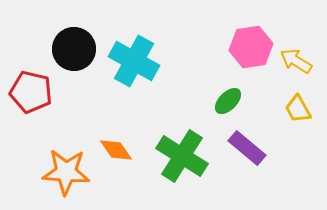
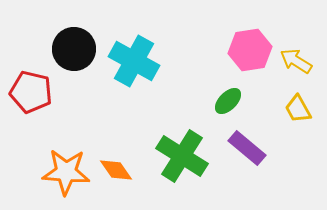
pink hexagon: moved 1 px left, 3 px down
orange diamond: moved 20 px down
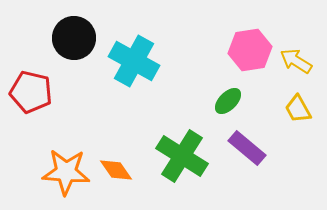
black circle: moved 11 px up
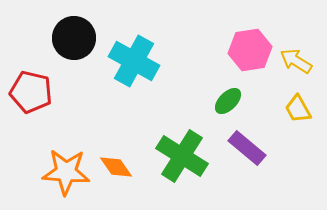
orange diamond: moved 3 px up
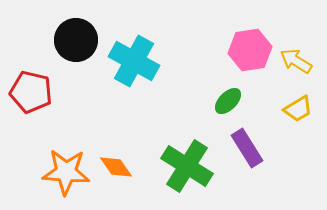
black circle: moved 2 px right, 2 px down
yellow trapezoid: rotated 92 degrees counterclockwise
purple rectangle: rotated 18 degrees clockwise
green cross: moved 5 px right, 10 px down
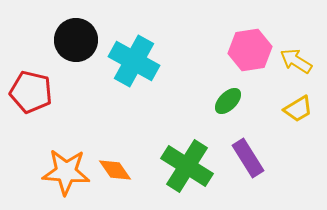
purple rectangle: moved 1 px right, 10 px down
orange diamond: moved 1 px left, 3 px down
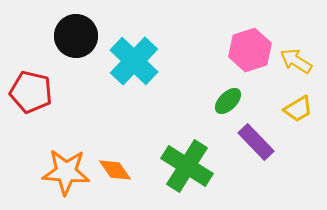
black circle: moved 4 px up
pink hexagon: rotated 9 degrees counterclockwise
cyan cross: rotated 15 degrees clockwise
purple rectangle: moved 8 px right, 16 px up; rotated 12 degrees counterclockwise
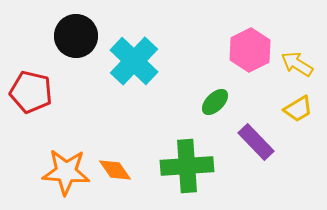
pink hexagon: rotated 9 degrees counterclockwise
yellow arrow: moved 1 px right, 3 px down
green ellipse: moved 13 px left, 1 px down
green cross: rotated 36 degrees counterclockwise
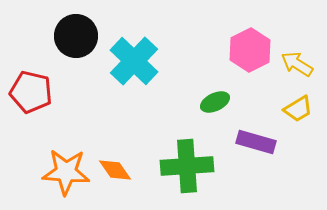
green ellipse: rotated 20 degrees clockwise
purple rectangle: rotated 30 degrees counterclockwise
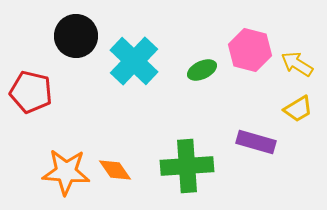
pink hexagon: rotated 18 degrees counterclockwise
green ellipse: moved 13 px left, 32 px up
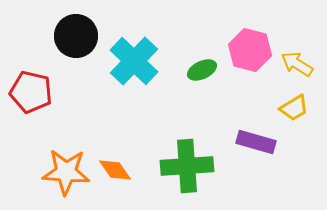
yellow trapezoid: moved 4 px left, 1 px up
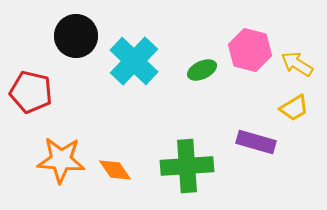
orange star: moved 5 px left, 12 px up
